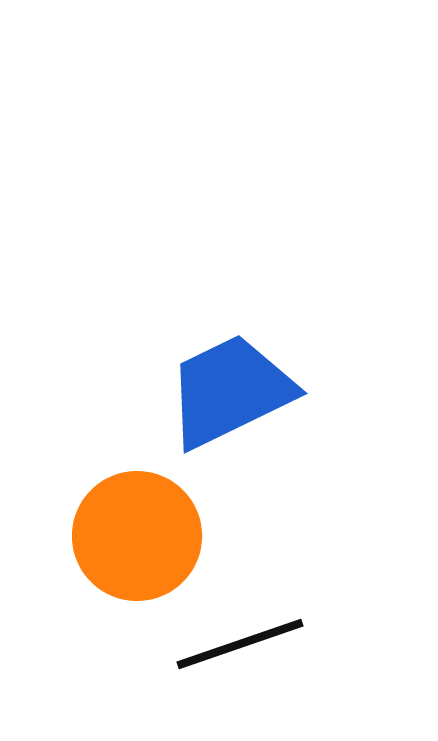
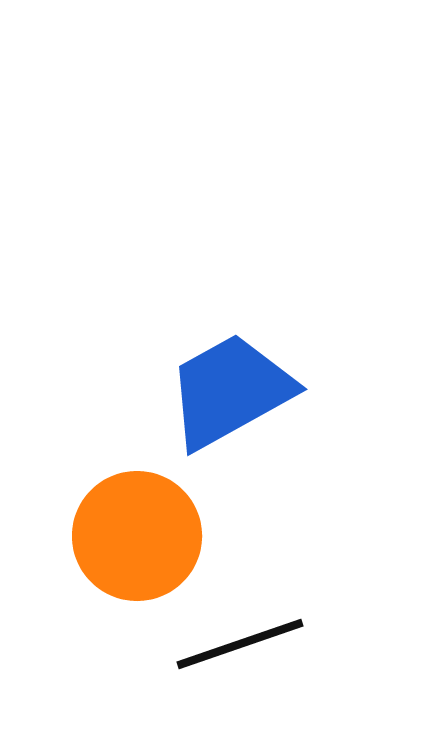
blue trapezoid: rotated 3 degrees counterclockwise
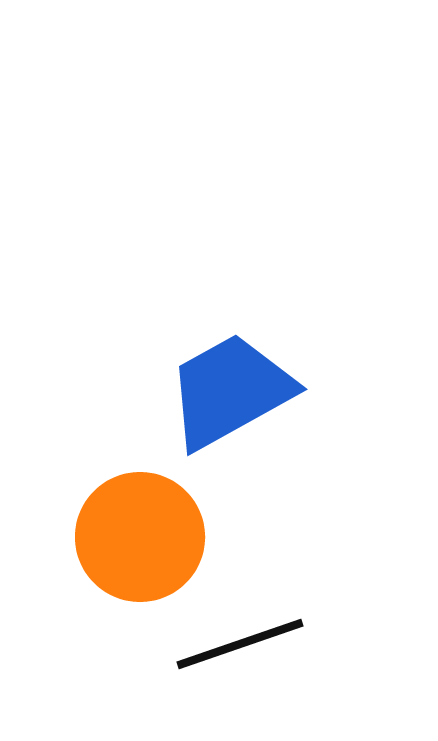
orange circle: moved 3 px right, 1 px down
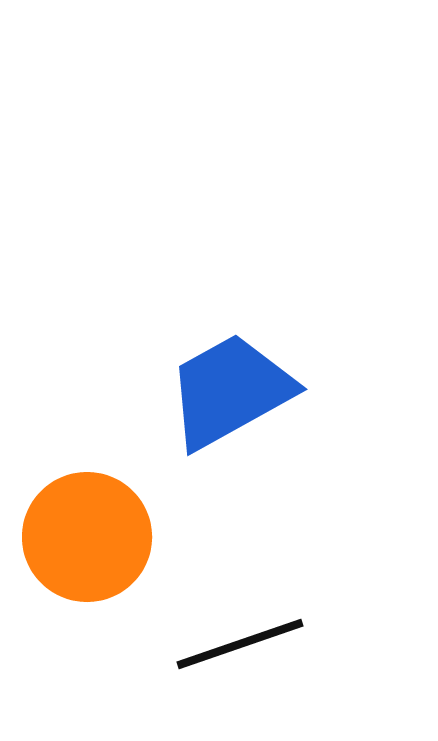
orange circle: moved 53 px left
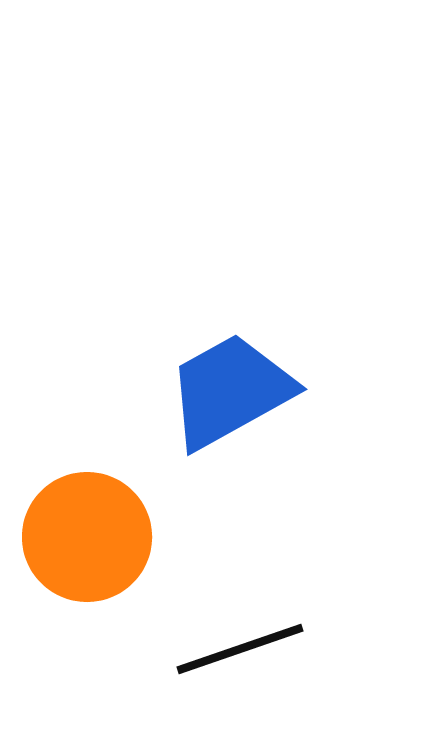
black line: moved 5 px down
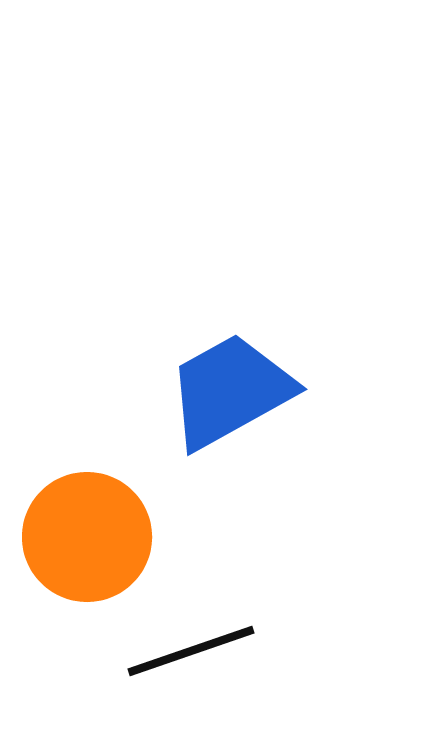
black line: moved 49 px left, 2 px down
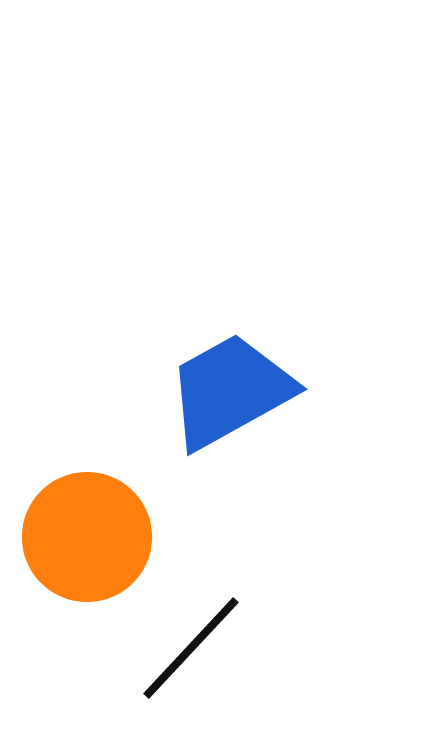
black line: moved 3 px up; rotated 28 degrees counterclockwise
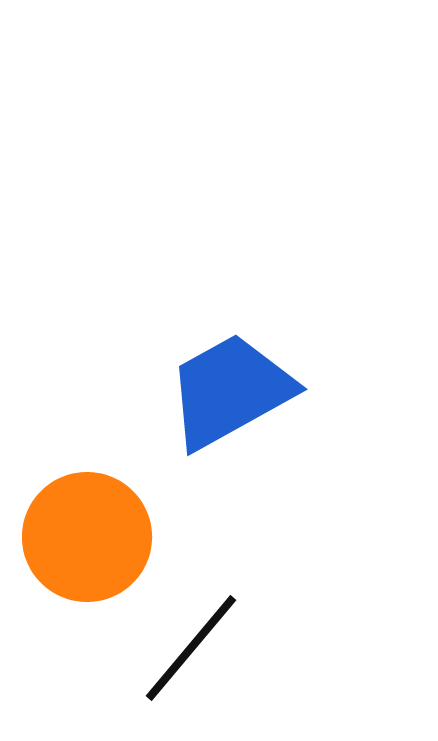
black line: rotated 3 degrees counterclockwise
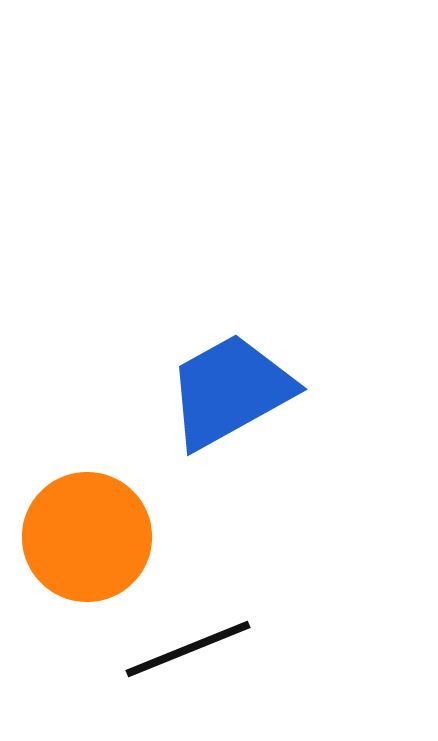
black line: moved 3 px left, 1 px down; rotated 28 degrees clockwise
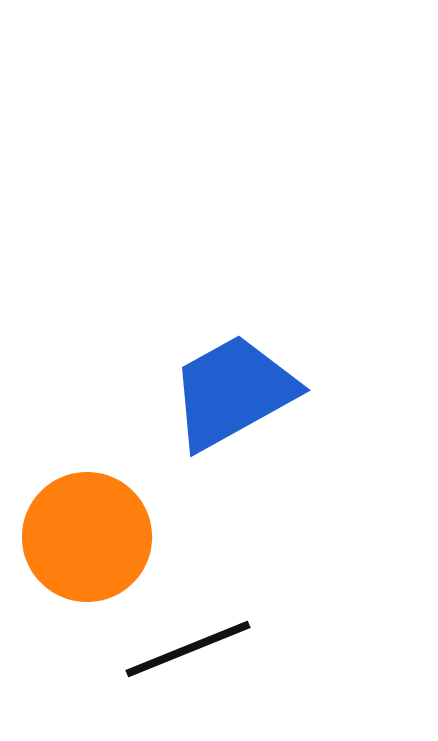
blue trapezoid: moved 3 px right, 1 px down
